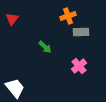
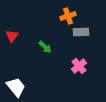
red triangle: moved 17 px down
white trapezoid: moved 1 px right, 1 px up
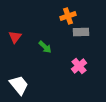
red triangle: moved 3 px right, 1 px down
white trapezoid: moved 3 px right, 2 px up
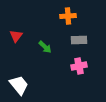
orange cross: rotated 14 degrees clockwise
gray rectangle: moved 2 px left, 8 px down
red triangle: moved 1 px right, 1 px up
pink cross: rotated 28 degrees clockwise
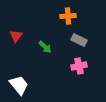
gray rectangle: rotated 28 degrees clockwise
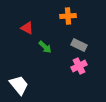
red triangle: moved 11 px right, 8 px up; rotated 40 degrees counterclockwise
gray rectangle: moved 5 px down
pink cross: rotated 14 degrees counterclockwise
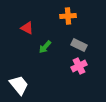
green arrow: rotated 88 degrees clockwise
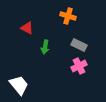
orange cross: rotated 21 degrees clockwise
green arrow: rotated 32 degrees counterclockwise
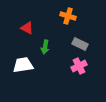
gray rectangle: moved 1 px right, 1 px up
white trapezoid: moved 4 px right, 20 px up; rotated 60 degrees counterclockwise
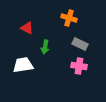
orange cross: moved 1 px right, 2 px down
pink cross: rotated 35 degrees clockwise
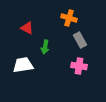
gray rectangle: moved 4 px up; rotated 35 degrees clockwise
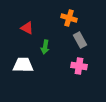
white trapezoid: rotated 10 degrees clockwise
